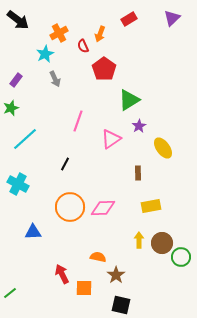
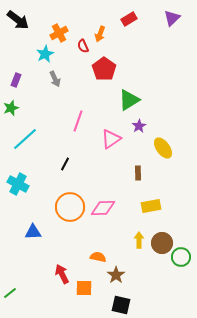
purple rectangle: rotated 16 degrees counterclockwise
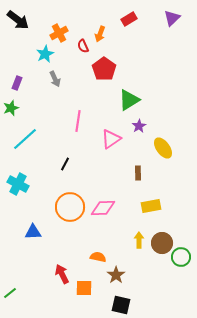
purple rectangle: moved 1 px right, 3 px down
pink line: rotated 10 degrees counterclockwise
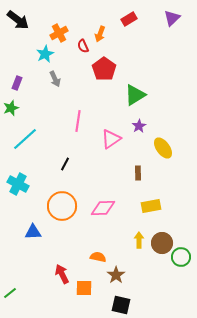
green triangle: moved 6 px right, 5 px up
orange circle: moved 8 px left, 1 px up
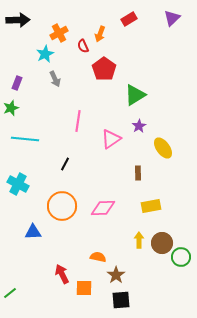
black arrow: rotated 40 degrees counterclockwise
cyan line: rotated 48 degrees clockwise
black square: moved 5 px up; rotated 18 degrees counterclockwise
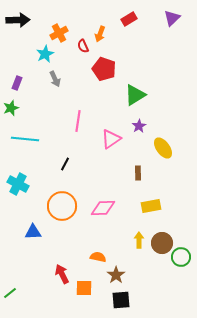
red pentagon: rotated 15 degrees counterclockwise
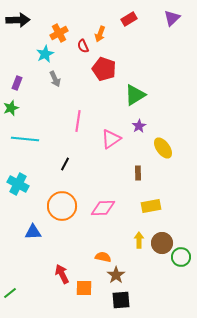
orange semicircle: moved 5 px right
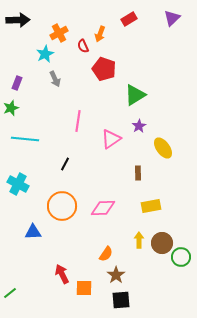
orange semicircle: moved 3 px right, 3 px up; rotated 112 degrees clockwise
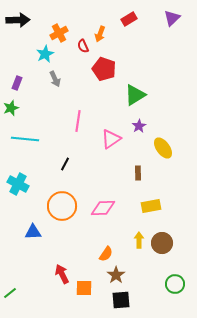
green circle: moved 6 px left, 27 px down
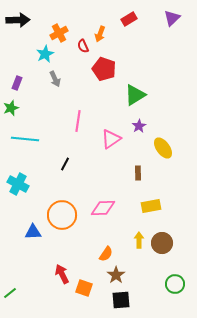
orange circle: moved 9 px down
orange square: rotated 18 degrees clockwise
